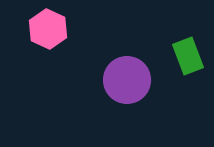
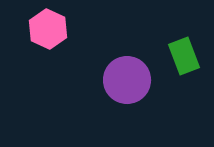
green rectangle: moved 4 px left
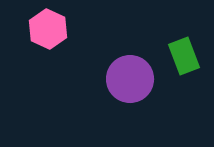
purple circle: moved 3 px right, 1 px up
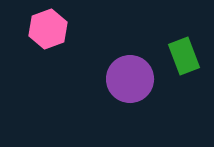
pink hexagon: rotated 15 degrees clockwise
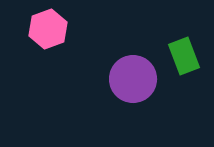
purple circle: moved 3 px right
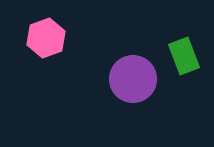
pink hexagon: moved 2 px left, 9 px down
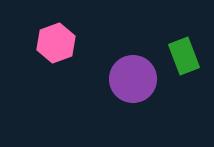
pink hexagon: moved 10 px right, 5 px down
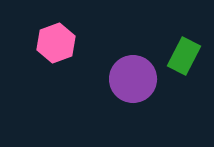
green rectangle: rotated 48 degrees clockwise
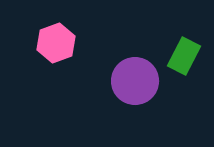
purple circle: moved 2 px right, 2 px down
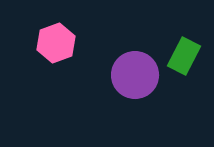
purple circle: moved 6 px up
